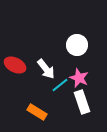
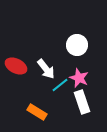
red ellipse: moved 1 px right, 1 px down
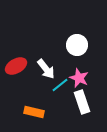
red ellipse: rotated 55 degrees counterclockwise
orange rectangle: moved 3 px left; rotated 18 degrees counterclockwise
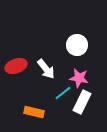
red ellipse: rotated 10 degrees clockwise
pink star: rotated 12 degrees counterclockwise
cyan line: moved 3 px right, 8 px down
white rectangle: rotated 45 degrees clockwise
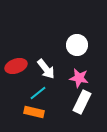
cyan line: moved 25 px left
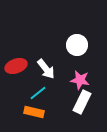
pink star: moved 1 px right, 2 px down
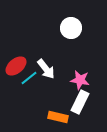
white circle: moved 6 px left, 17 px up
red ellipse: rotated 20 degrees counterclockwise
cyan line: moved 9 px left, 15 px up
white rectangle: moved 2 px left
orange rectangle: moved 24 px right, 5 px down
